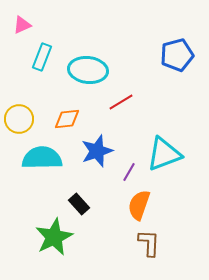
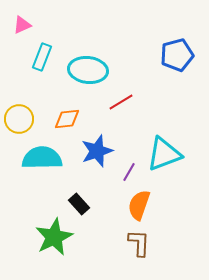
brown L-shape: moved 10 px left
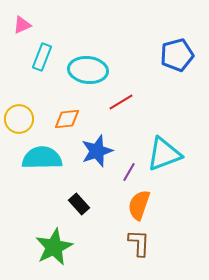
green star: moved 10 px down
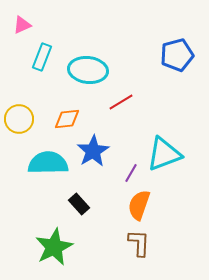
blue star: moved 4 px left; rotated 12 degrees counterclockwise
cyan semicircle: moved 6 px right, 5 px down
purple line: moved 2 px right, 1 px down
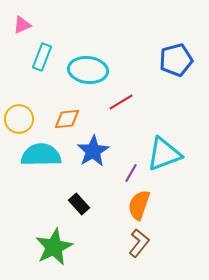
blue pentagon: moved 1 px left, 5 px down
cyan semicircle: moved 7 px left, 8 px up
brown L-shape: rotated 36 degrees clockwise
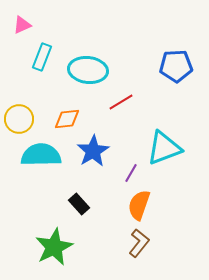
blue pentagon: moved 6 px down; rotated 12 degrees clockwise
cyan triangle: moved 6 px up
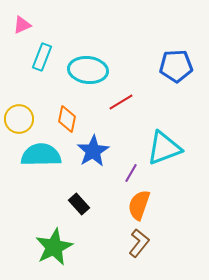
orange diamond: rotated 72 degrees counterclockwise
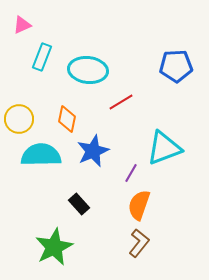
blue star: rotated 8 degrees clockwise
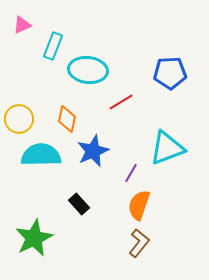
cyan rectangle: moved 11 px right, 11 px up
blue pentagon: moved 6 px left, 7 px down
cyan triangle: moved 3 px right
green star: moved 20 px left, 9 px up
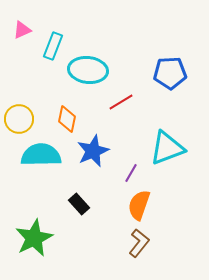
pink triangle: moved 5 px down
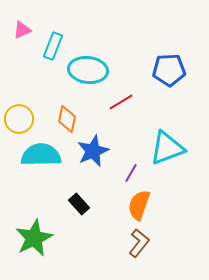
blue pentagon: moved 1 px left, 3 px up
